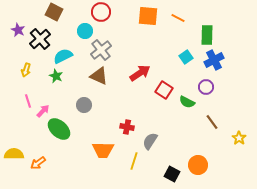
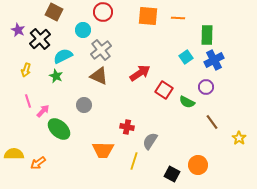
red circle: moved 2 px right
orange line: rotated 24 degrees counterclockwise
cyan circle: moved 2 px left, 1 px up
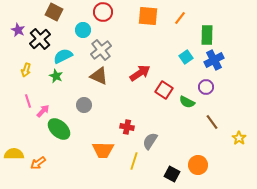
orange line: moved 2 px right; rotated 56 degrees counterclockwise
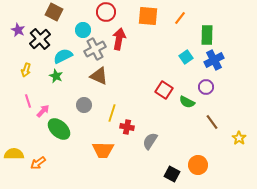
red circle: moved 3 px right
gray cross: moved 6 px left, 1 px up; rotated 10 degrees clockwise
red arrow: moved 21 px left, 34 px up; rotated 45 degrees counterclockwise
yellow line: moved 22 px left, 48 px up
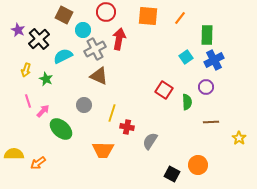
brown square: moved 10 px right, 3 px down
black cross: moved 1 px left
green star: moved 10 px left, 3 px down
green semicircle: rotated 119 degrees counterclockwise
brown line: moved 1 px left; rotated 56 degrees counterclockwise
green ellipse: moved 2 px right
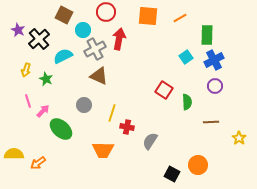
orange line: rotated 24 degrees clockwise
purple circle: moved 9 px right, 1 px up
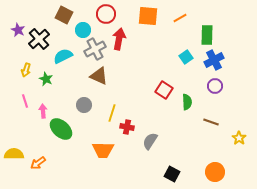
red circle: moved 2 px down
pink line: moved 3 px left
pink arrow: rotated 48 degrees counterclockwise
brown line: rotated 21 degrees clockwise
orange circle: moved 17 px right, 7 px down
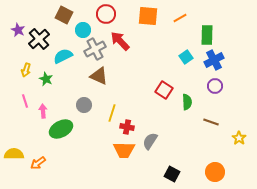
red arrow: moved 1 px right, 2 px down; rotated 55 degrees counterclockwise
green ellipse: rotated 70 degrees counterclockwise
orange trapezoid: moved 21 px right
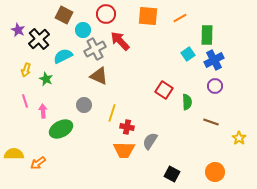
cyan square: moved 2 px right, 3 px up
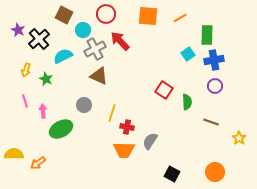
blue cross: rotated 18 degrees clockwise
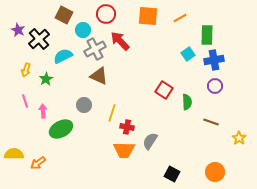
green star: rotated 16 degrees clockwise
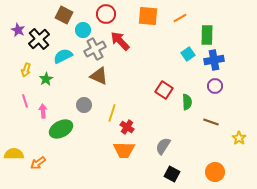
red cross: rotated 24 degrees clockwise
gray semicircle: moved 13 px right, 5 px down
